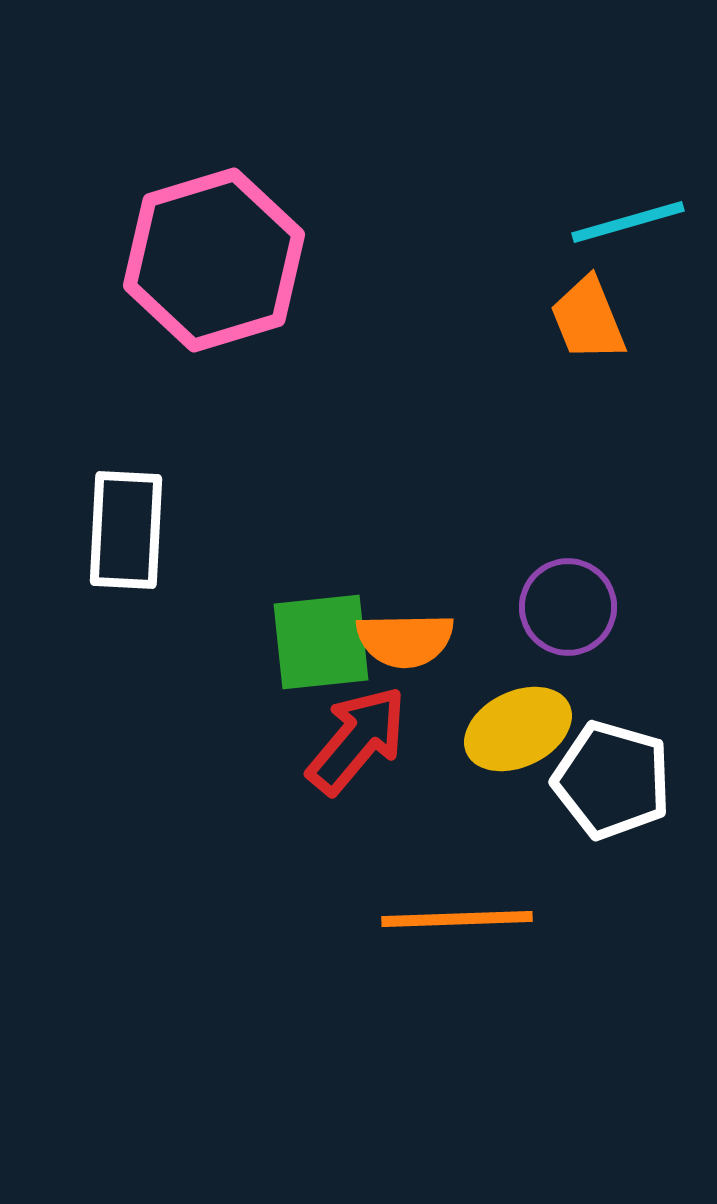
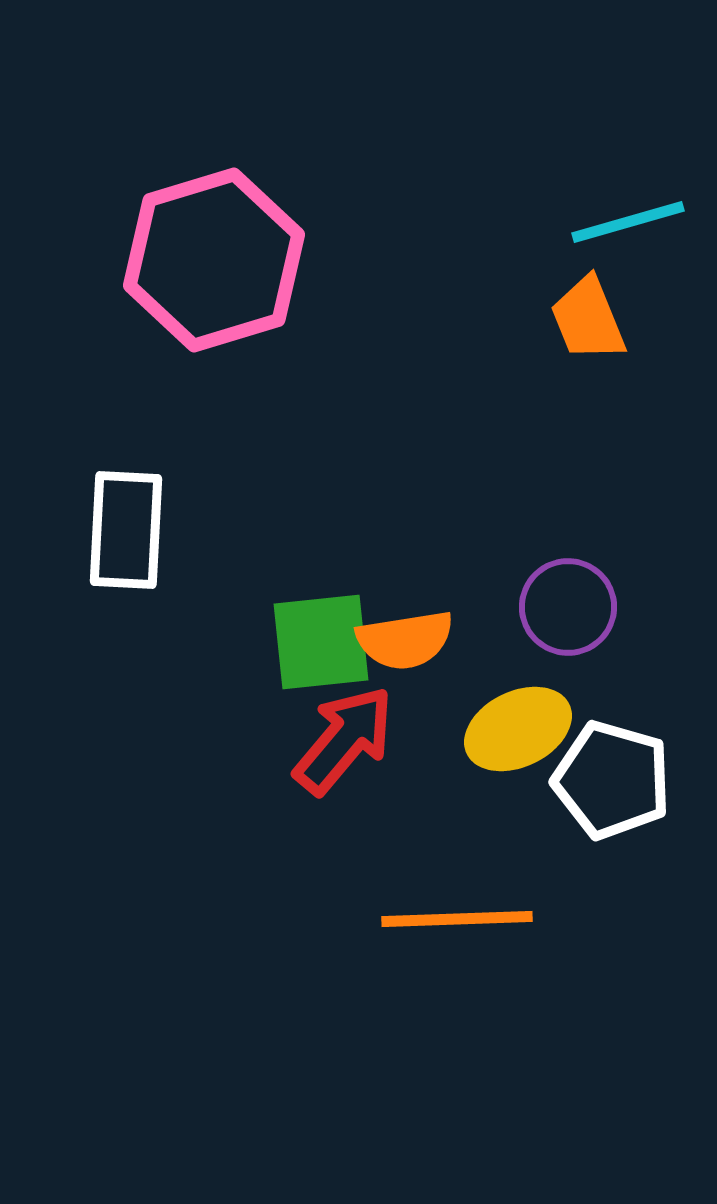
orange semicircle: rotated 8 degrees counterclockwise
red arrow: moved 13 px left
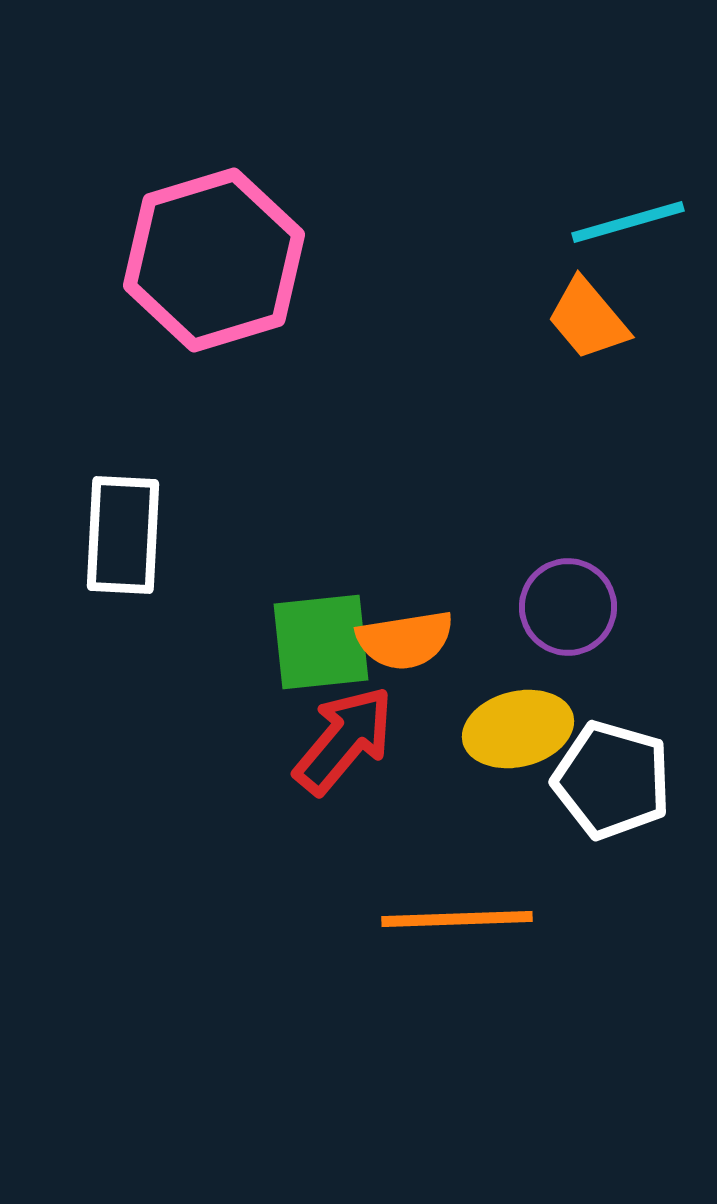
orange trapezoid: rotated 18 degrees counterclockwise
white rectangle: moved 3 px left, 5 px down
yellow ellipse: rotated 12 degrees clockwise
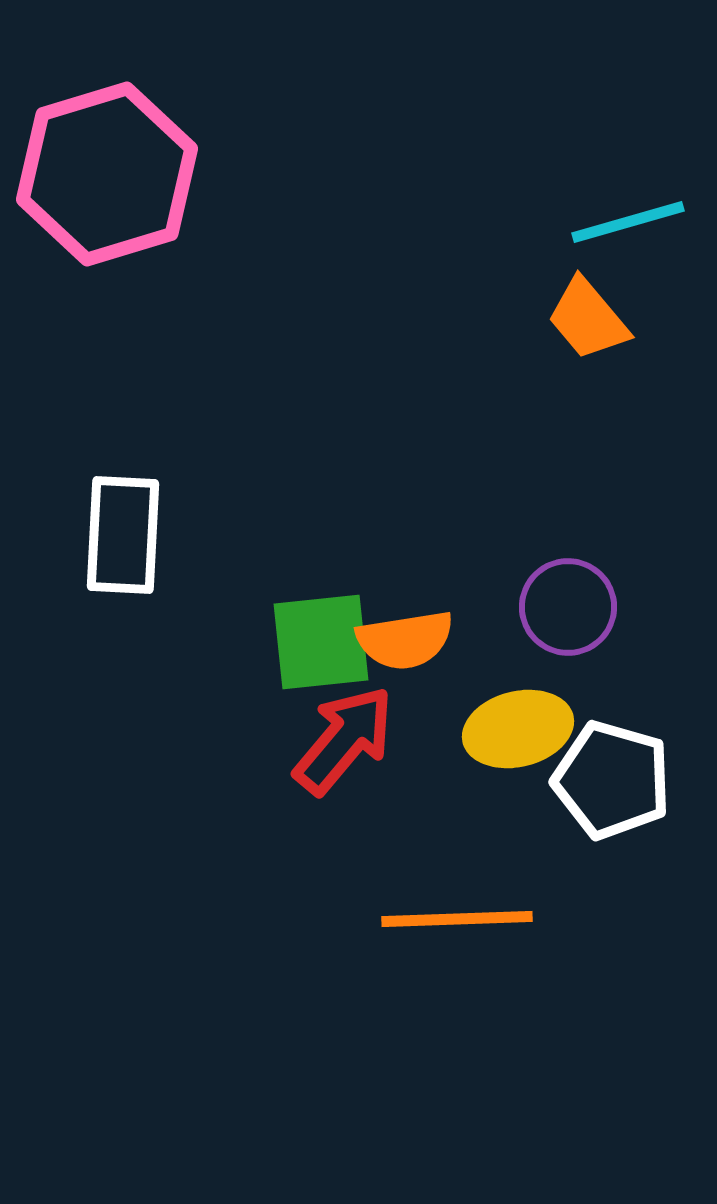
pink hexagon: moved 107 px left, 86 px up
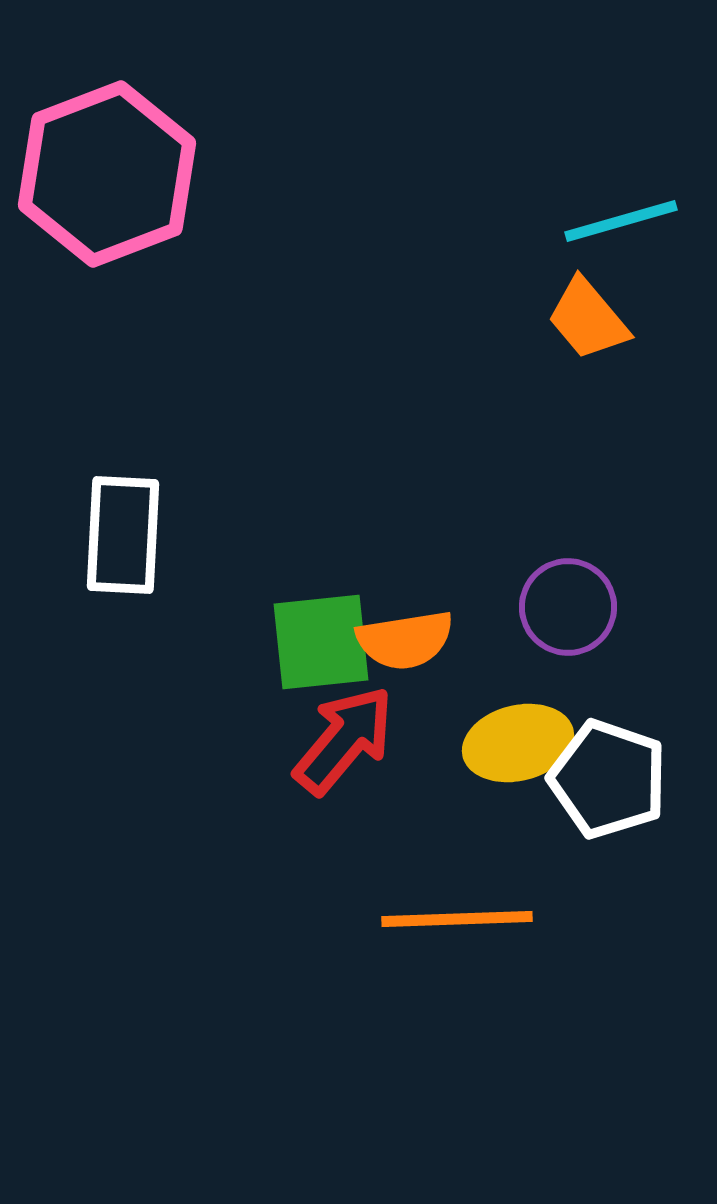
pink hexagon: rotated 4 degrees counterclockwise
cyan line: moved 7 px left, 1 px up
yellow ellipse: moved 14 px down
white pentagon: moved 4 px left, 1 px up; rotated 3 degrees clockwise
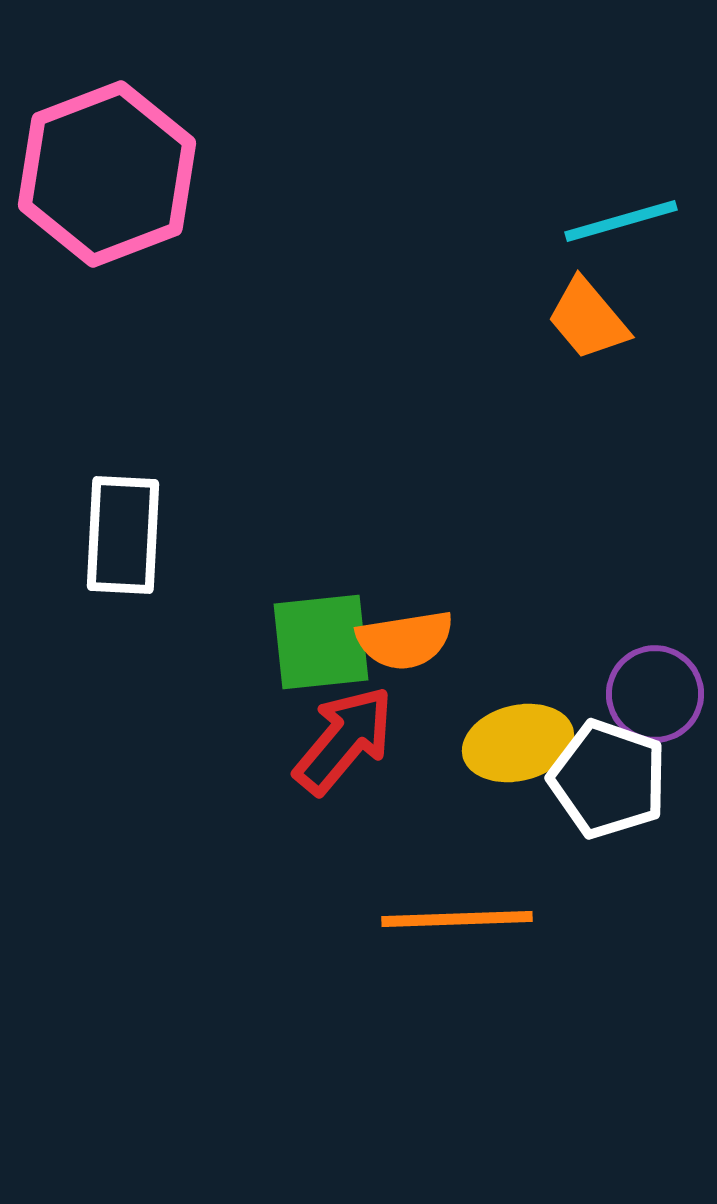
purple circle: moved 87 px right, 87 px down
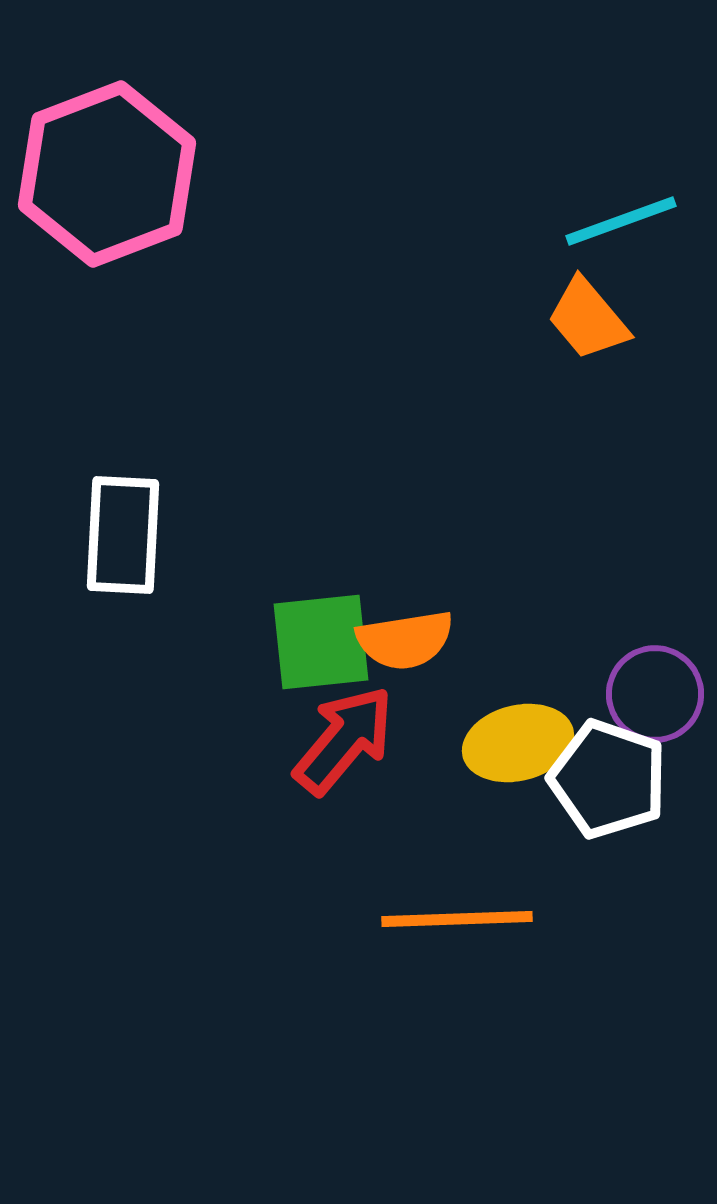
cyan line: rotated 4 degrees counterclockwise
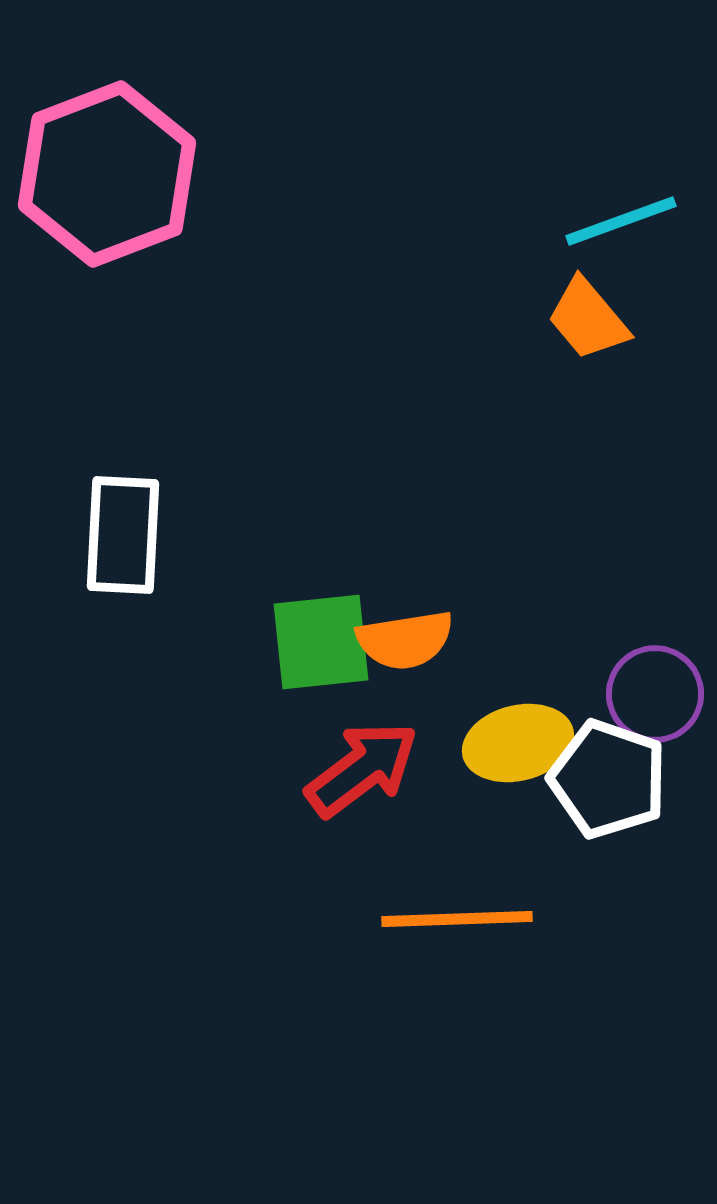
red arrow: moved 18 px right, 29 px down; rotated 13 degrees clockwise
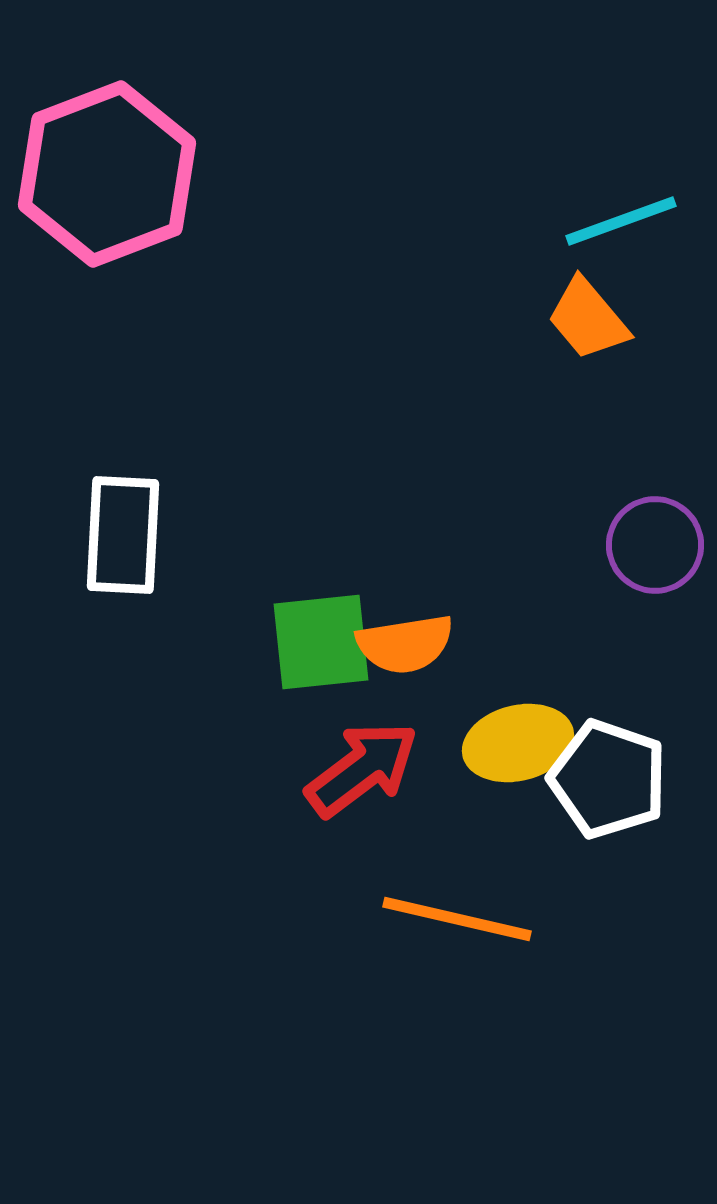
orange semicircle: moved 4 px down
purple circle: moved 149 px up
orange line: rotated 15 degrees clockwise
